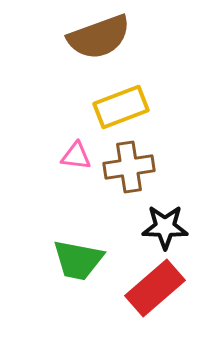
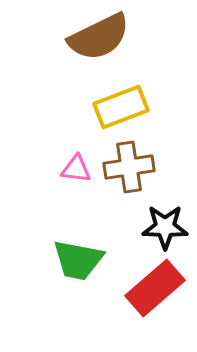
brown semicircle: rotated 6 degrees counterclockwise
pink triangle: moved 13 px down
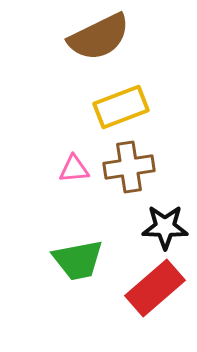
pink triangle: moved 2 px left; rotated 12 degrees counterclockwise
green trapezoid: rotated 22 degrees counterclockwise
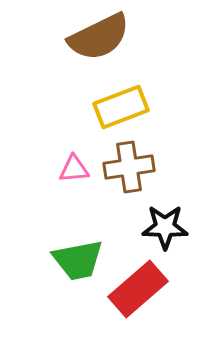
red rectangle: moved 17 px left, 1 px down
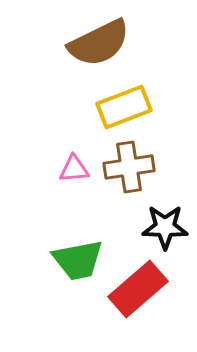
brown semicircle: moved 6 px down
yellow rectangle: moved 3 px right
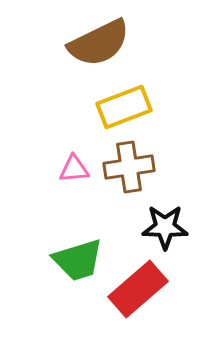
green trapezoid: rotated 6 degrees counterclockwise
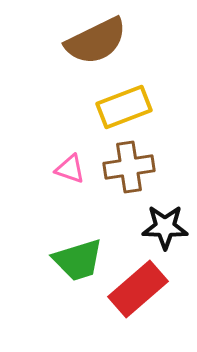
brown semicircle: moved 3 px left, 2 px up
pink triangle: moved 4 px left; rotated 24 degrees clockwise
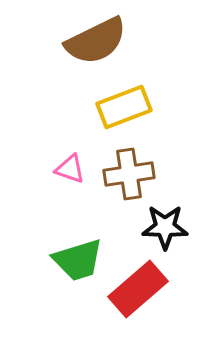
brown cross: moved 7 px down
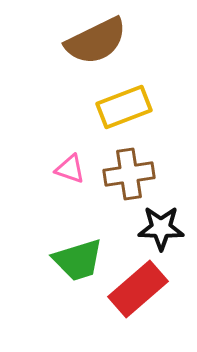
black star: moved 4 px left, 1 px down
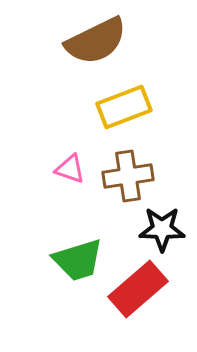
brown cross: moved 1 px left, 2 px down
black star: moved 1 px right, 1 px down
